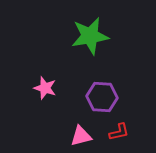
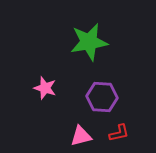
green star: moved 1 px left, 6 px down
red L-shape: moved 1 px down
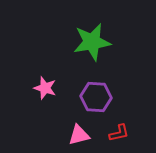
green star: moved 3 px right
purple hexagon: moved 6 px left
pink triangle: moved 2 px left, 1 px up
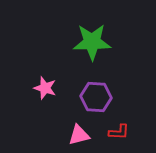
green star: rotated 9 degrees clockwise
red L-shape: moved 1 px up; rotated 15 degrees clockwise
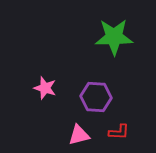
green star: moved 22 px right, 5 px up
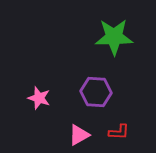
pink star: moved 6 px left, 10 px down
purple hexagon: moved 5 px up
pink triangle: rotated 15 degrees counterclockwise
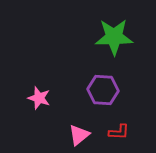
purple hexagon: moved 7 px right, 2 px up
pink triangle: rotated 10 degrees counterclockwise
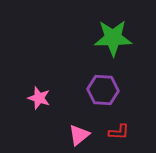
green star: moved 1 px left, 1 px down
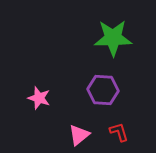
red L-shape: rotated 110 degrees counterclockwise
